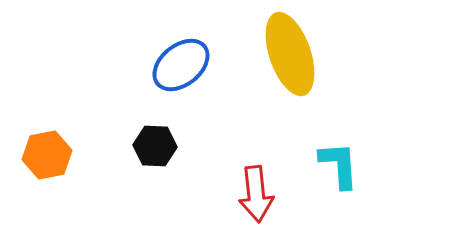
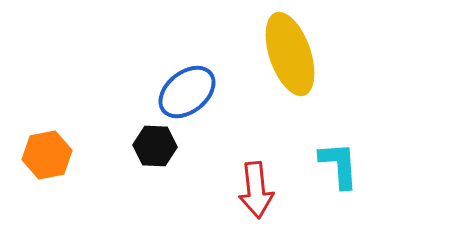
blue ellipse: moved 6 px right, 27 px down
red arrow: moved 4 px up
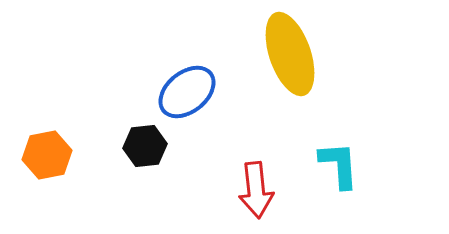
black hexagon: moved 10 px left; rotated 9 degrees counterclockwise
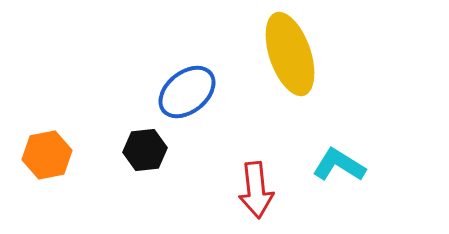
black hexagon: moved 4 px down
cyan L-shape: rotated 54 degrees counterclockwise
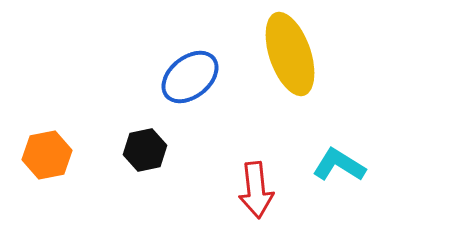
blue ellipse: moved 3 px right, 15 px up
black hexagon: rotated 6 degrees counterclockwise
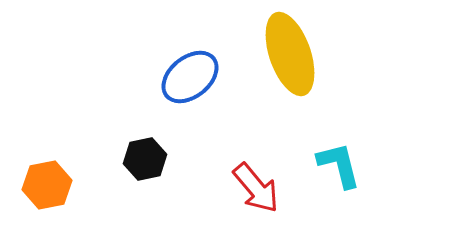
black hexagon: moved 9 px down
orange hexagon: moved 30 px down
cyan L-shape: rotated 44 degrees clockwise
red arrow: moved 2 px up; rotated 34 degrees counterclockwise
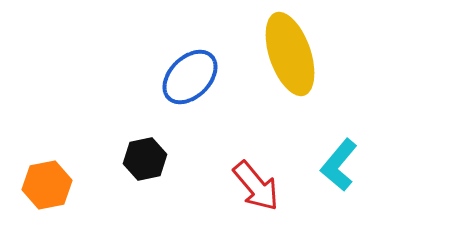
blue ellipse: rotated 6 degrees counterclockwise
cyan L-shape: rotated 126 degrees counterclockwise
red arrow: moved 2 px up
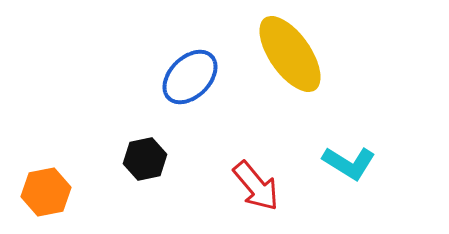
yellow ellipse: rotated 16 degrees counterclockwise
cyan L-shape: moved 10 px right, 2 px up; rotated 98 degrees counterclockwise
orange hexagon: moved 1 px left, 7 px down
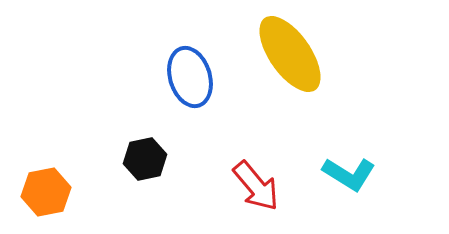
blue ellipse: rotated 62 degrees counterclockwise
cyan L-shape: moved 11 px down
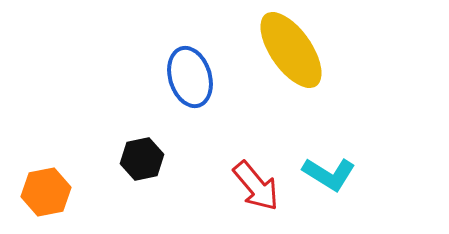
yellow ellipse: moved 1 px right, 4 px up
black hexagon: moved 3 px left
cyan L-shape: moved 20 px left
